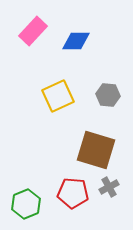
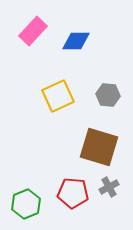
brown square: moved 3 px right, 3 px up
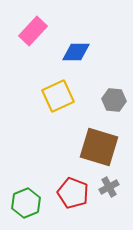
blue diamond: moved 11 px down
gray hexagon: moved 6 px right, 5 px down
red pentagon: rotated 16 degrees clockwise
green hexagon: moved 1 px up
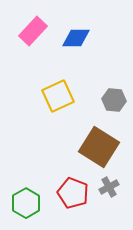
blue diamond: moved 14 px up
brown square: rotated 15 degrees clockwise
green hexagon: rotated 8 degrees counterclockwise
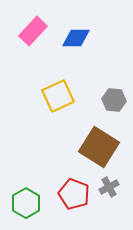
red pentagon: moved 1 px right, 1 px down
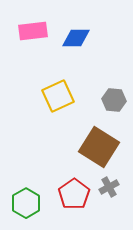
pink rectangle: rotated 40 degrees clockwise
red pentagon: rotated 16 degrees clockwise
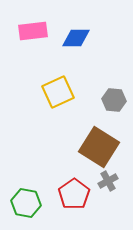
yellow square: moved 4 px up
gray cross: moved 1 px left, 6 px up
green hexagon: rotated 20 degrees counterclockwise
